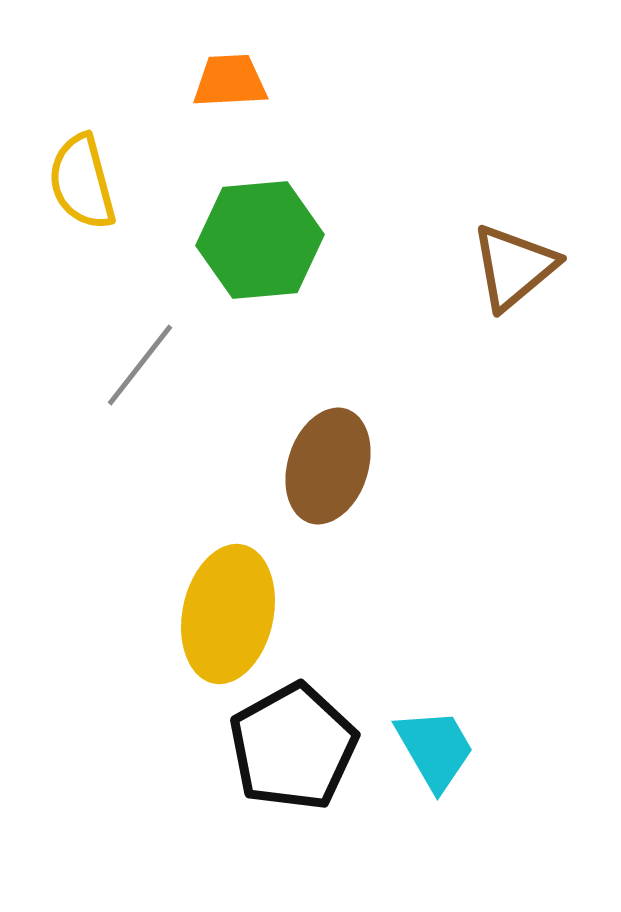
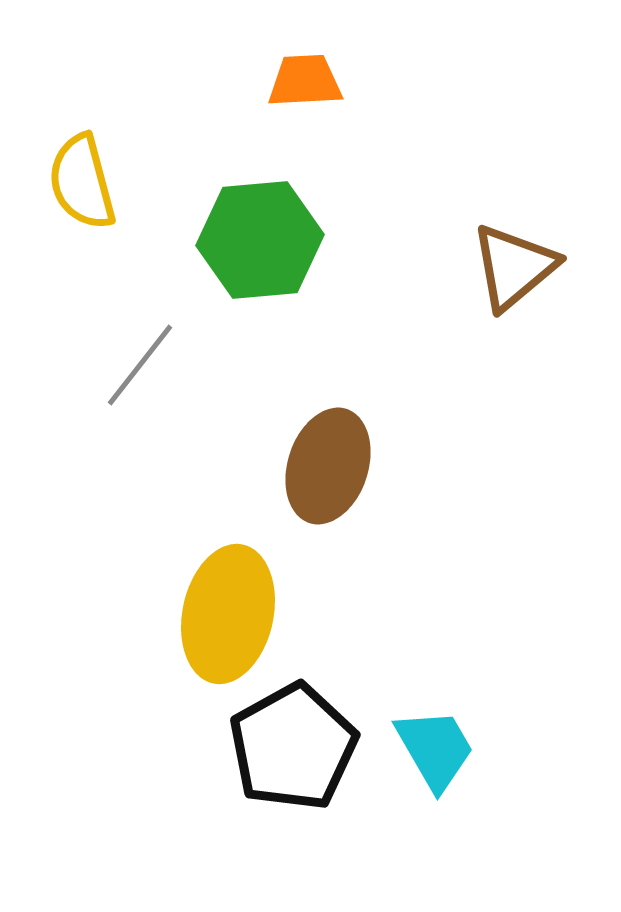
orange trapezoid: moved 75 px right
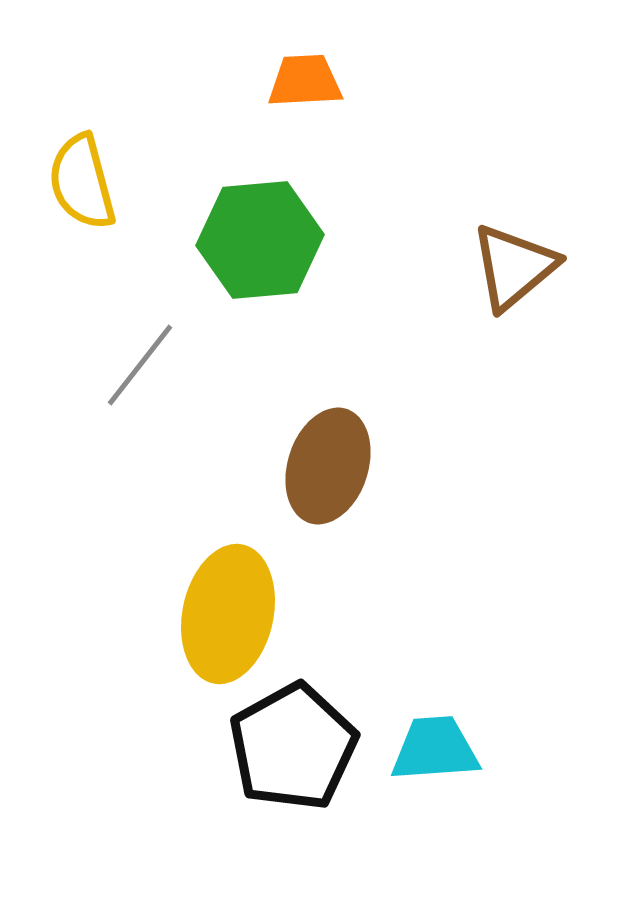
cyan trapezoid: rotated 64 degrees counterclockwise
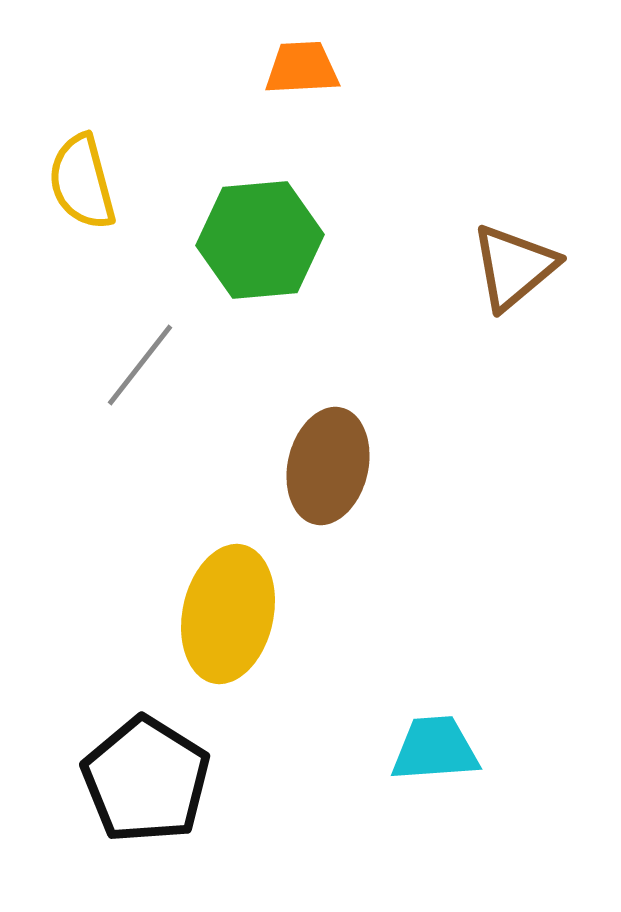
orange trapezoid: moved 3 px left, 13 px up
brown ellipse: rotated 5 degrees counterclockwise
black pentagon: moved 147 px left, 33 px down; rotated 11 degrees counterclockwise
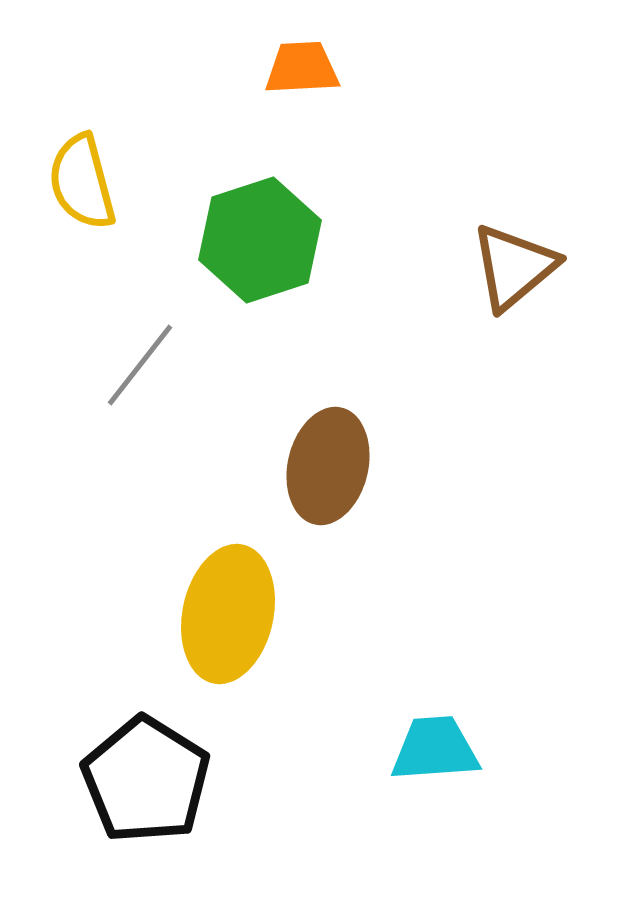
green hexagon: rotated 13 degrees counterclockwise
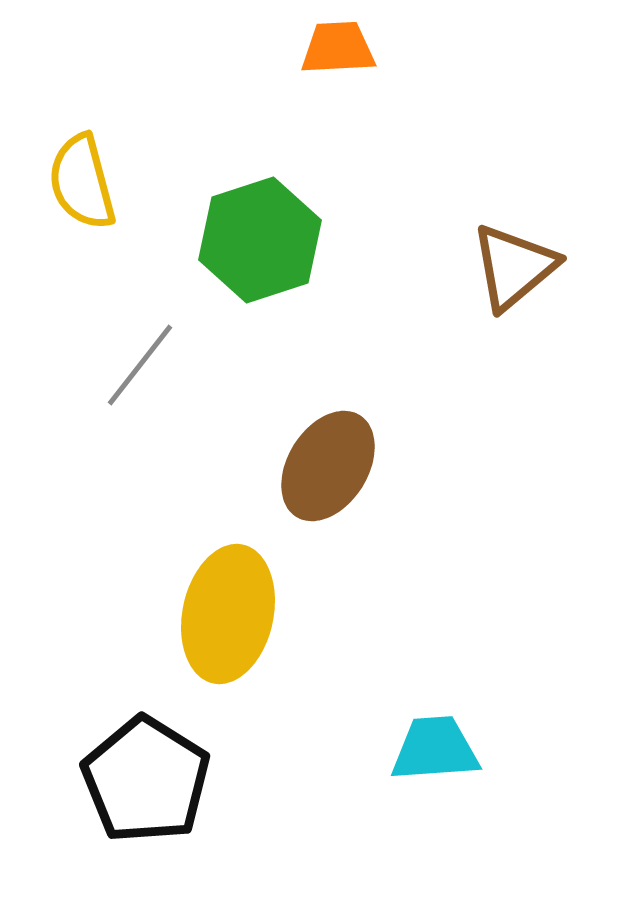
orange trapezoid: moved 36 px right, 20 px up
brown ellipse: rotated 19 degrees clockwise
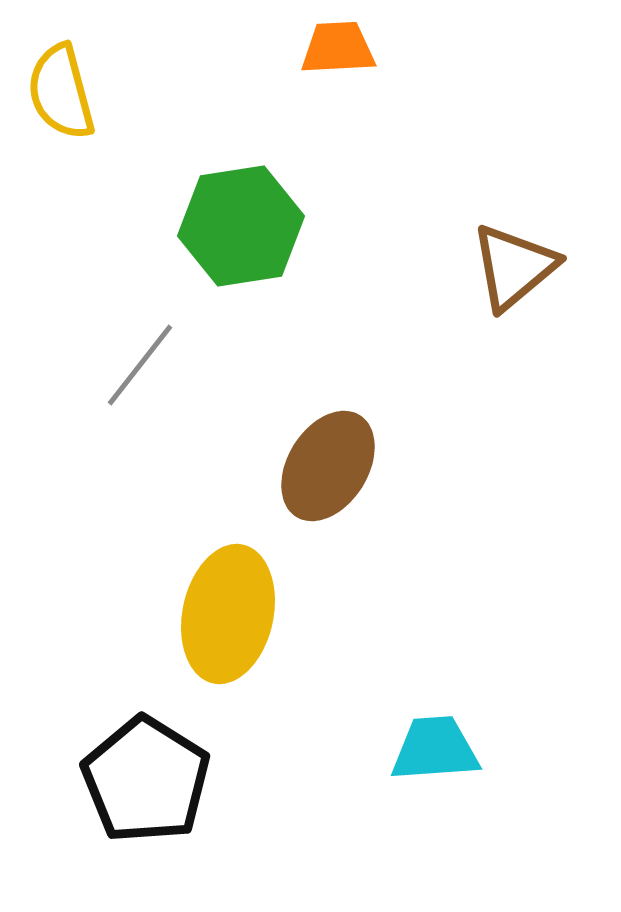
yellow semicircle: moved 21 px left, 90 px up
green hexagon: moved 19 px left, 14 px up; rotated 9 degrees clockwise
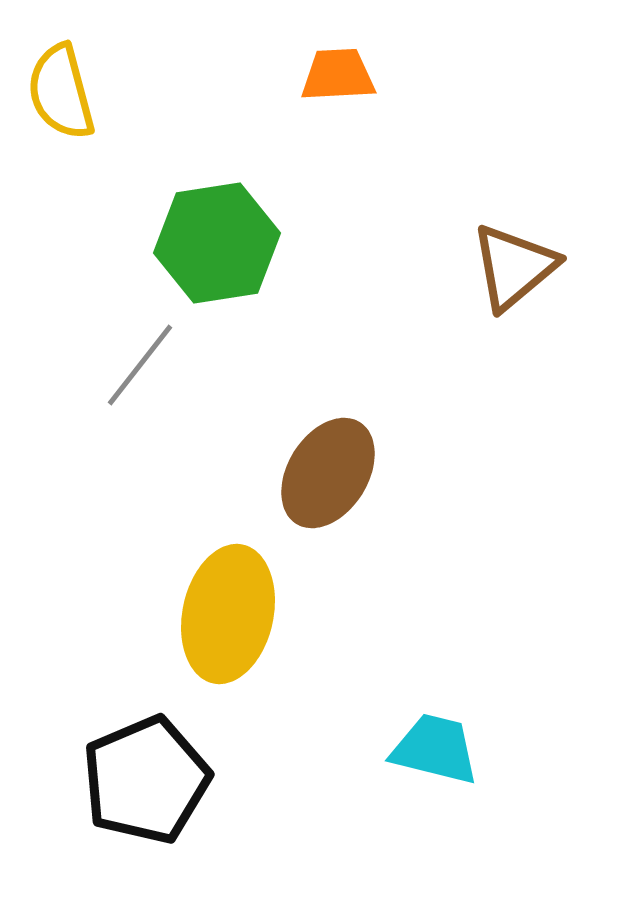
orange trapezoid: moved 27 px down
green hexagon: moved 24 px left, 17 px down
brown ellipse: moved 7 px down
cyan trapezoid: rotated 18 degrees clockwise
black pentagon: rotated 17 degrees clockwise
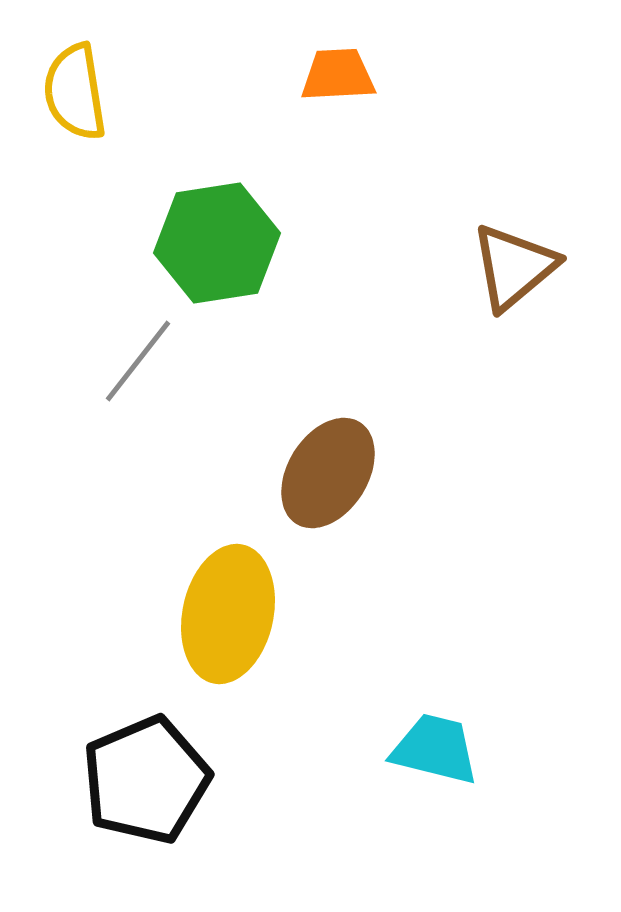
yellow semicircle: moved 14 px right; rotated 6 degrees clockwise
gray line: moved 2 px left, 4 px up
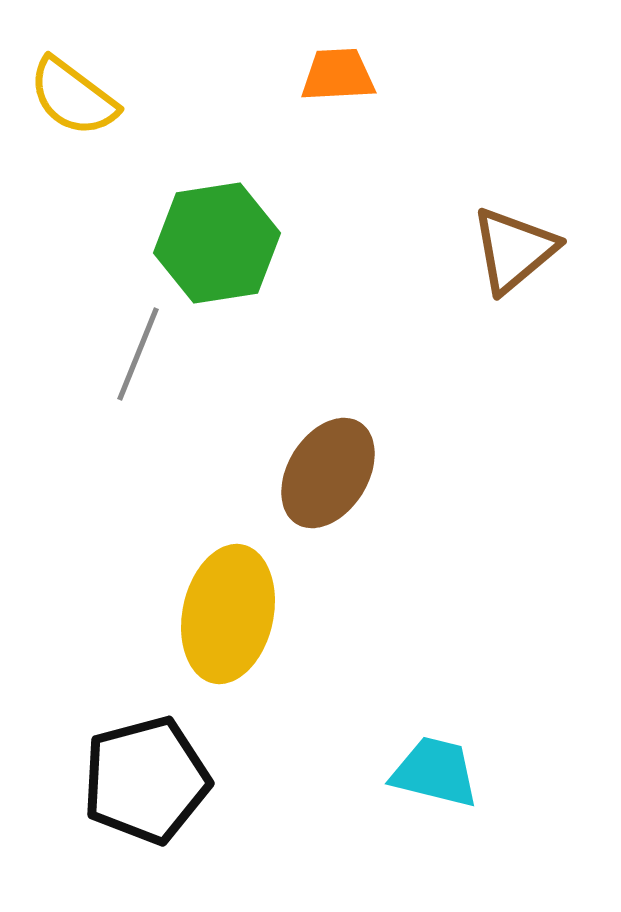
yellow semicircle: moved 2 px left, 5 px down; rotated 44 degrees counterclockwise
brown triangle: moved 17 px up
gray line: moved 7 px up; rotated 16 degrees counterclockwise
cyan trapezoid: moved 23 px down
black pentagon: rotated 8 degrees clockwise
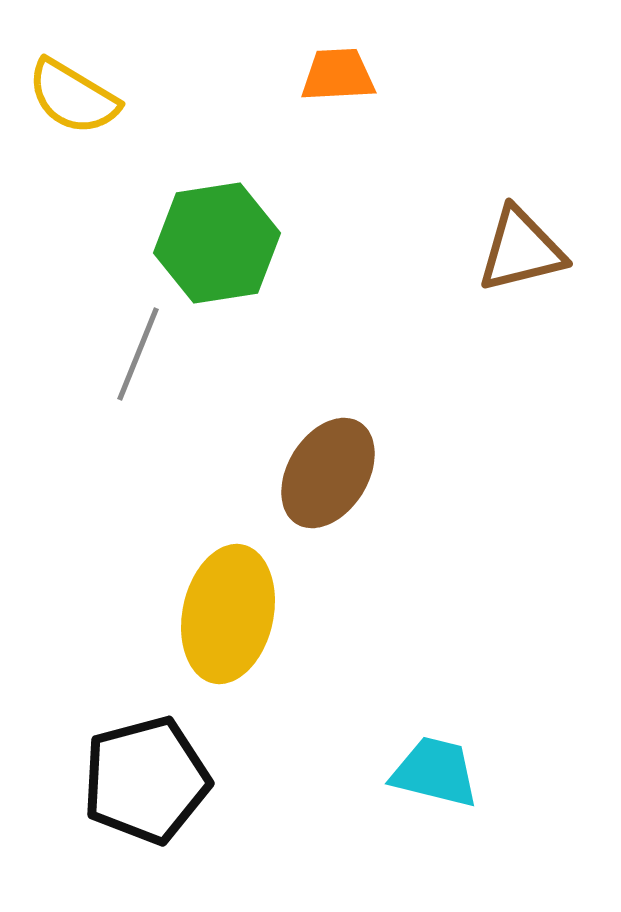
yellow semicircle: rotated 6 degrees counterclockwise
brown triangle: moved 7 px right; rotated 26 degrees clockwise
